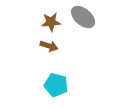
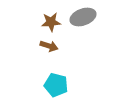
gray ellipse: rotated 60 degrees counterclockwise
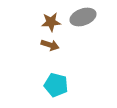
brown arrow: moved 1 px right, 1 px up
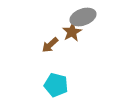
brown star: moved 21 px right, 10 px down; rotated 24 degrees counterclockwise
brown arrow: rotated 120 degrees clockwise
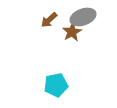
brown arrow: moved 1 px left, 25 px up
cyan pentagon: rotated 25 degrees counterclockwise
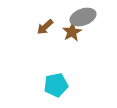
brown arrow: moved 4 px left, 7 px down
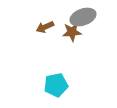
brown arrow: rotated 18 degrees clockwise
brown star: rotated 24 degrees clockwise
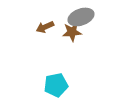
gray ellipse: moved 2 px left
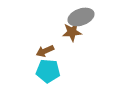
brown arrow: moved 24 px down
cyan pentagon: moved 8 px left, 14 px up; rotated 15 degrees clockwise
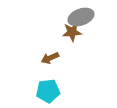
brown arrow: moved 5 px right, 7 px down
cyan pentagon: moved 20 px down; rotated 10 degrees counterclockwise
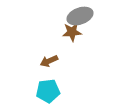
gray ellipse: moved 1 px left, 1 px up
brown arrow: moved 1 px left, 3 px down
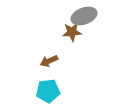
gray ellipse: moved 4 px right
